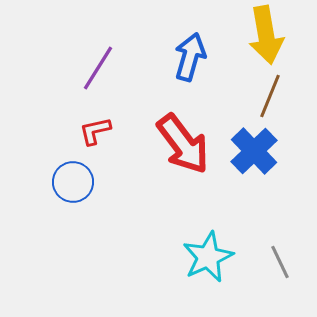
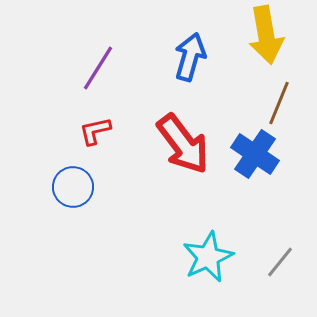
brown line: moved 9 px right, 7 px down
blue cross: moved 1 px right, 3 px down; rotated 12 degrees counterclockwise
blue circle: moved 5 px down
gray line: rotated 64 degrees clockwise
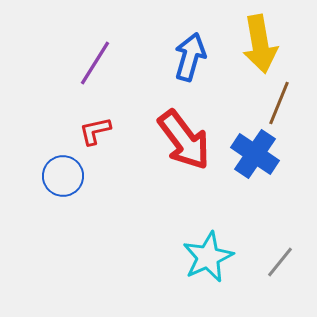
yellow arrow: moved 6 px left, 9 px down
purple line: moved 3 px left, 5 px up
red arrow: moved 1 px right, 4 px up
blue circle: moved 10 px left, 11 px up
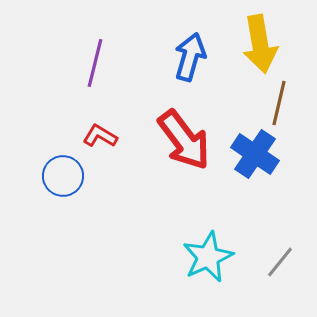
purple line: rotated 18 degrees counterclockwise
brown line: rotated 9 degrees counterclockwise
red L-shape: moved 5 px right, 5 px down; rotated 44 degrees clockwise
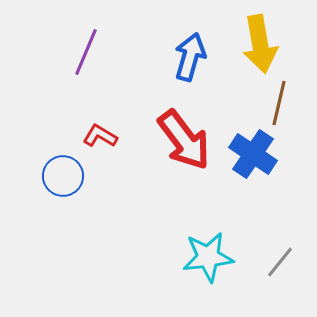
purple line: moved 9 px left, 11 px up; rotated 9 degrees clockwise
blue cross: moved 2 px left
cyan star: rotated 18 degrees clockwise
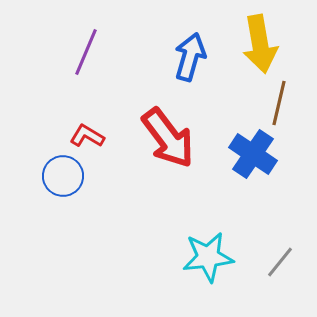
red L-shape: moved 13 px left
red arrow: moved 16 px left, 2 px up
